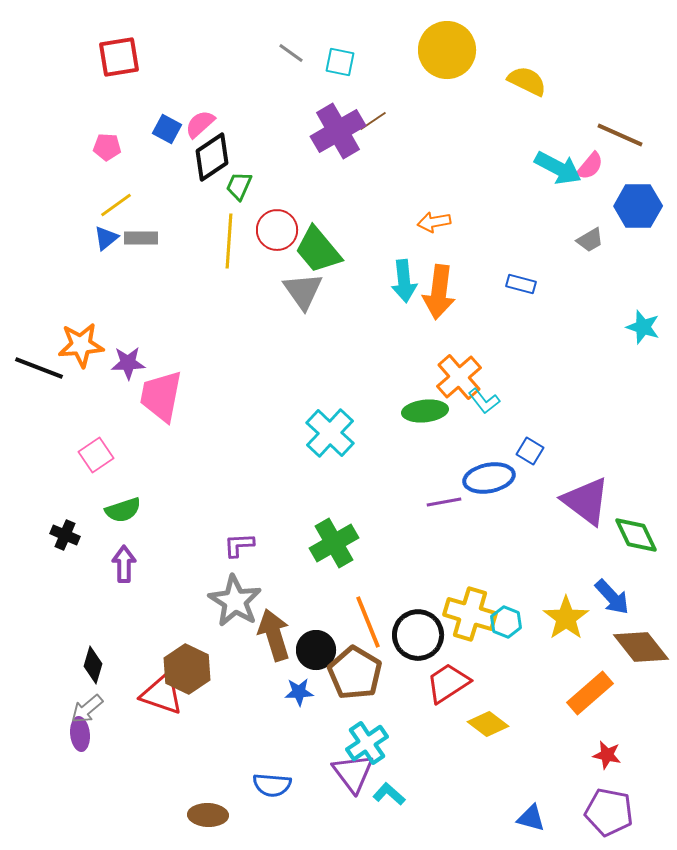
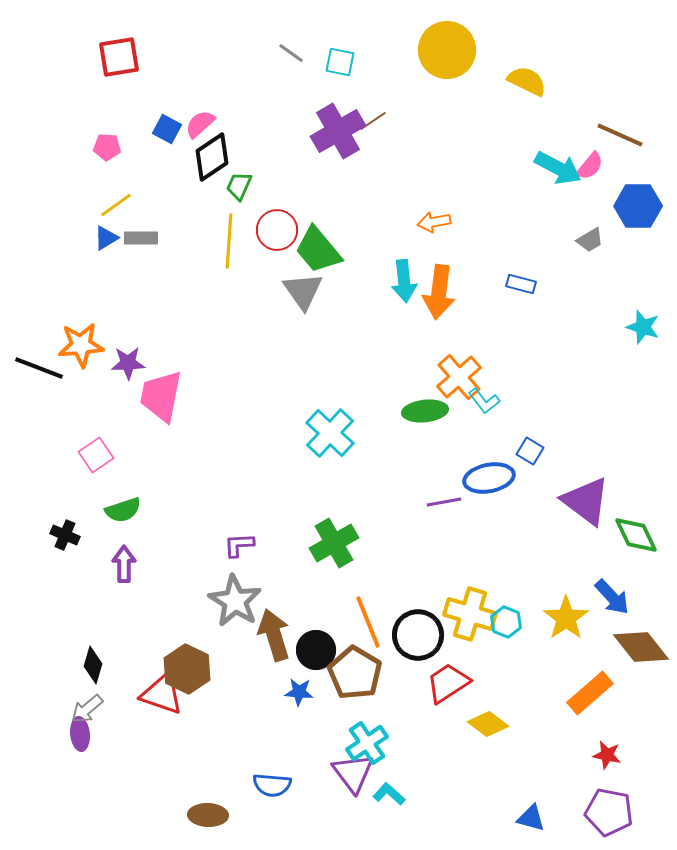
blue triangle at (106, 238): rotated 8 degrees clockwise
blue star at (299, 692): rotated 8 degrees clockwise
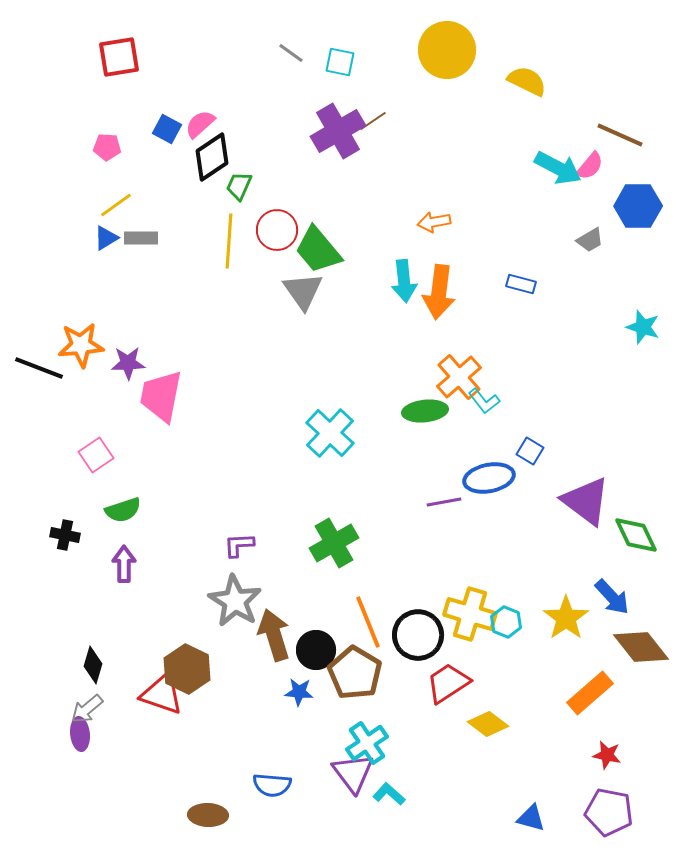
black cross at (65, 535): rotated 12 degrees counterclockwise
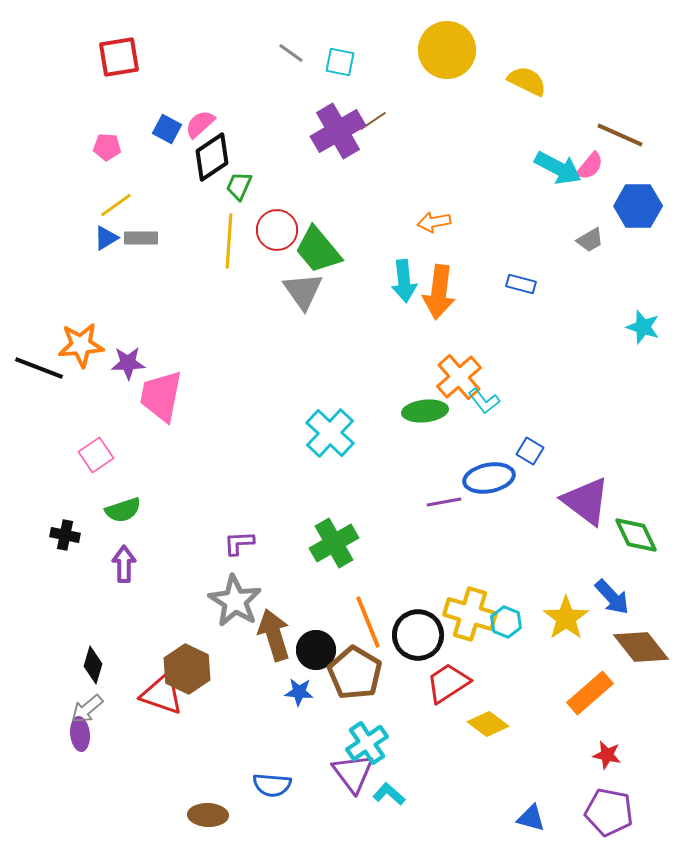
purple L-shape at (239, 545): moved 2 px up
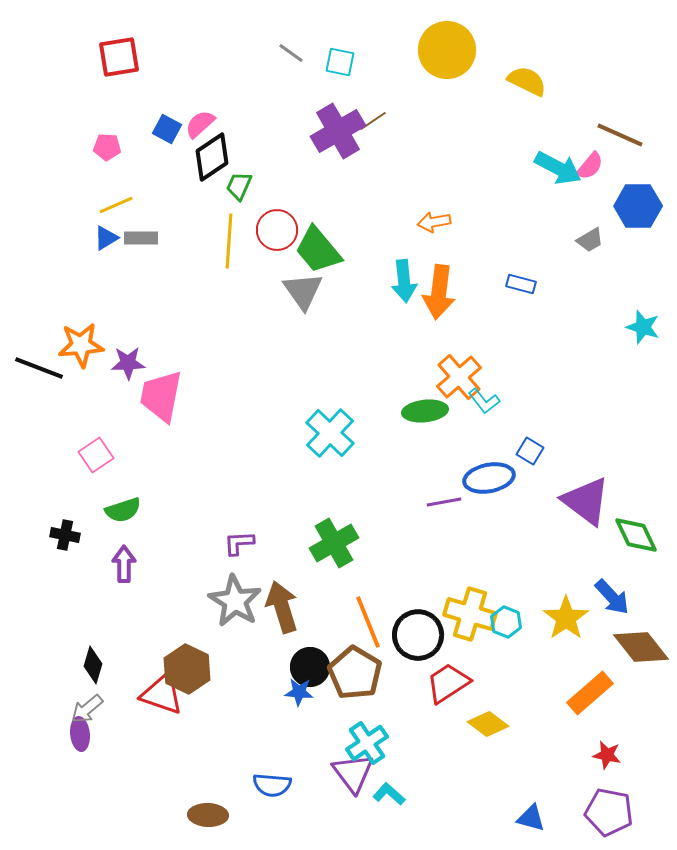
yellow line at (116, 205): rotated 12 degrees clockwise
brown arrow at (274, 635): moved 8 px right, 28 px up
black circle at (316, 650): moved 6 px left, 17 px down
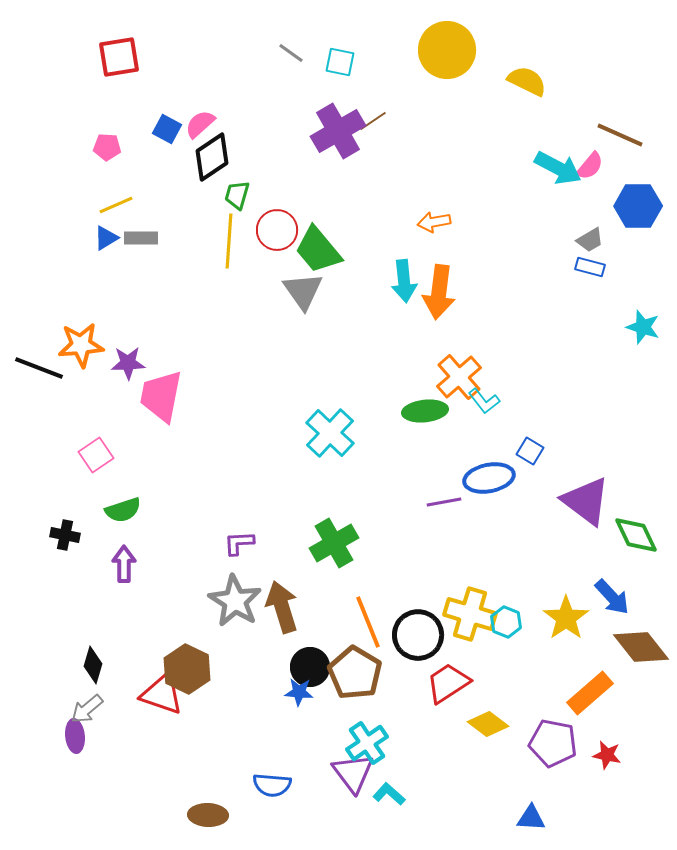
green trapezoid at (239, 186): moved 2 px left, 9 px down; rotated 8 degrees counterclockwise
blue rectangle at (521, 284): moved 69 px right, 17 px up
purple ellipse at (80, 734): moved 5 px left, 2 px down
purple pentagon at (609, 812): moved 56 px left, 69 px up
blue triangle at (531, 818): rotated 12 degrees counterclockwise
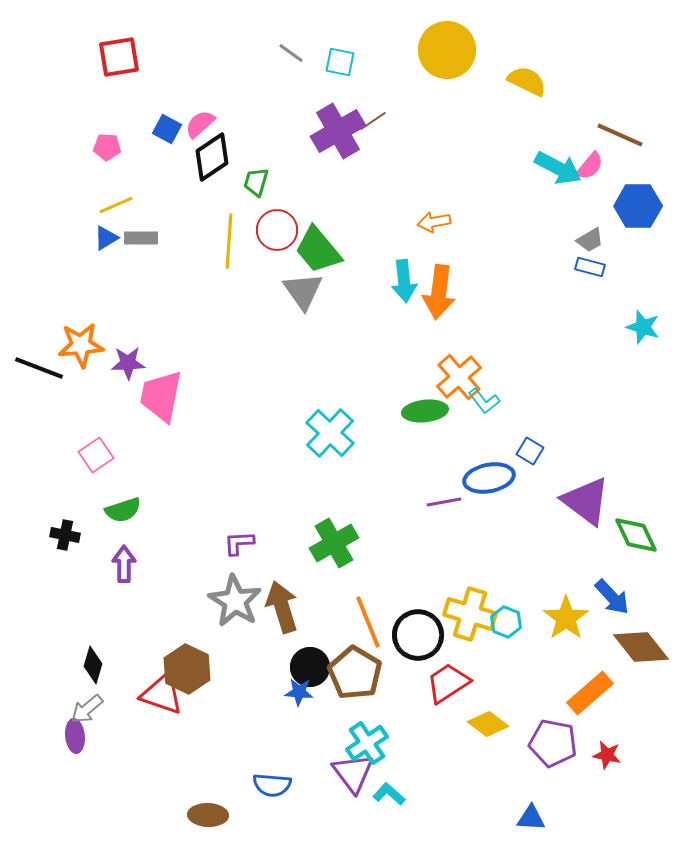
green trapezoid at (237, 195): moved 19 px right, 13 px up
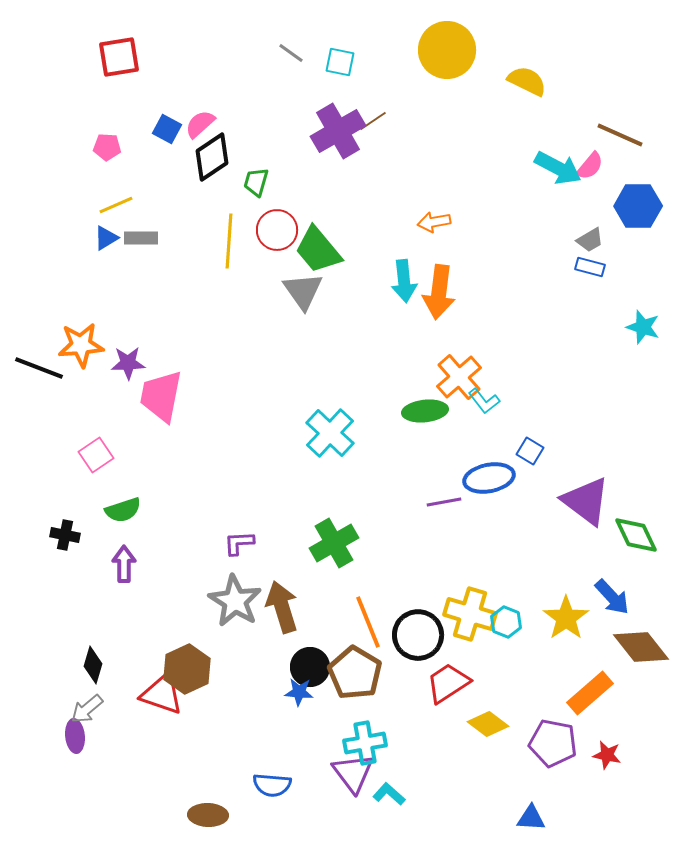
brown hexagon at (187, 669): rotated 9 degrees clockwise
cyan cross at (367, 743): moved 2 px left; rotated 24 degrees clockwise
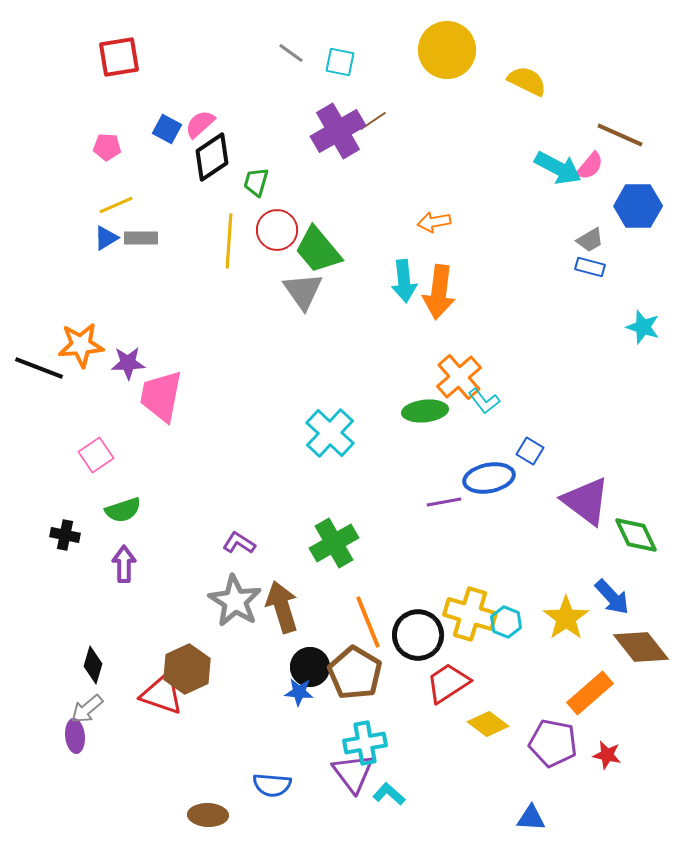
purple L-shape at (239, 543): rotated 36 degrees clockwise
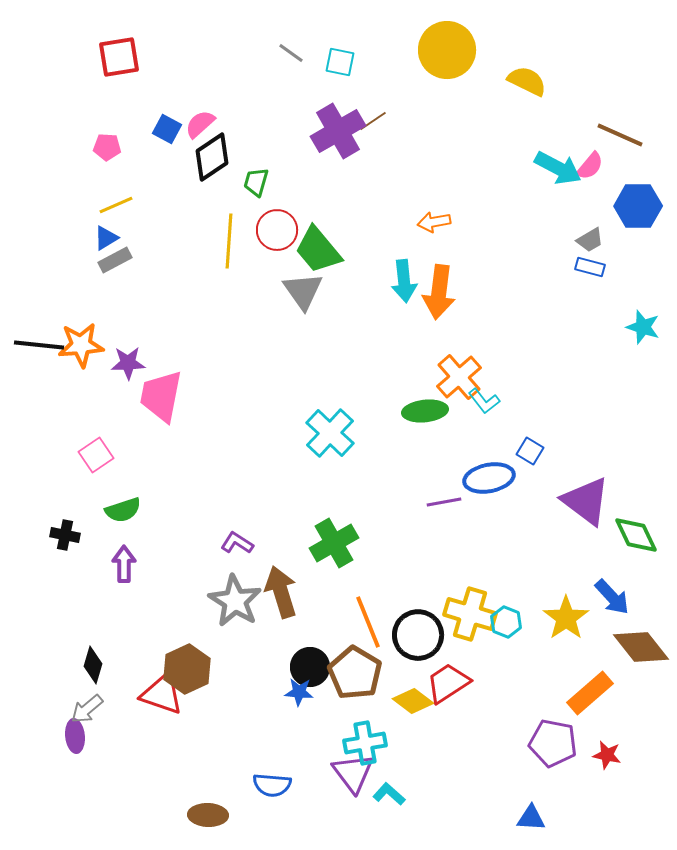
gray rectangle at (141, 238): moved 26 px left, 22 px down; rotated 28 degrees counterclockwise
black line at (39, 368): moved 23 px up; rotated 15 degrees counterclockwise
purple L-shape at (239, 543): moved 2 px left
brown arrow at (282, 607): moved 1 px left, 15 px up
yellow diamond at (488, 724): moved 75 px left, 23 px up
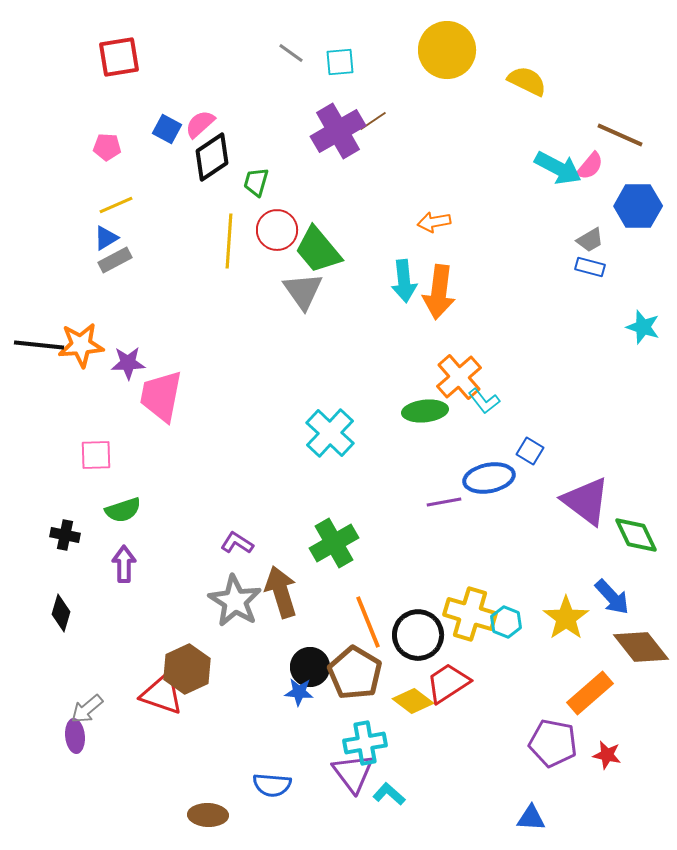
cyan square at (340, 62): rotated 16 degrees counterclockwise
pink square at (96, 455): rotated 32 degrees clockwise
black diamond at (93, 665): moved 32 px left, 52 px up
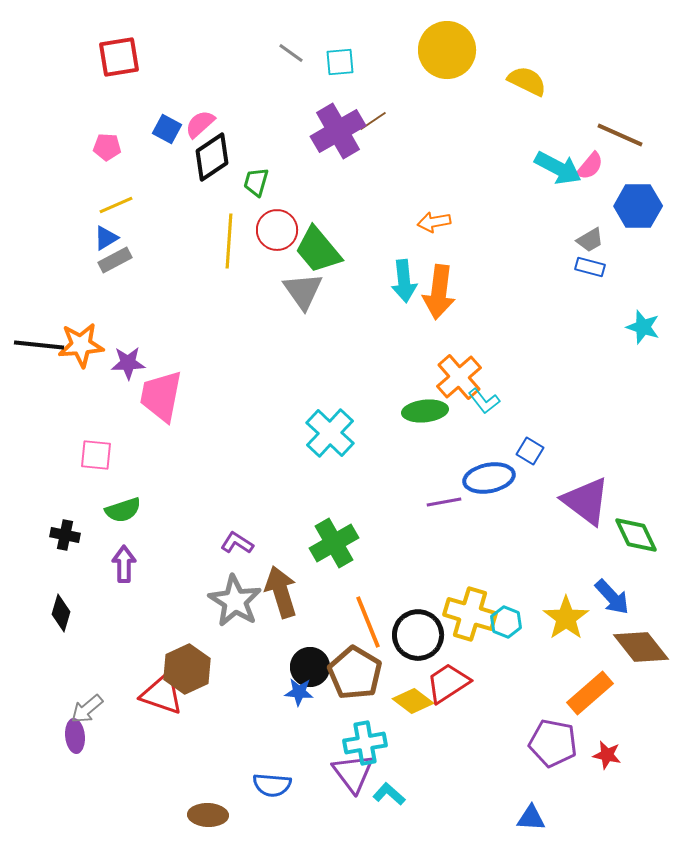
pink square at (96, 455): rotated 8 degrees clockwise
